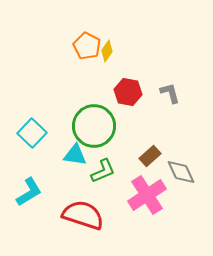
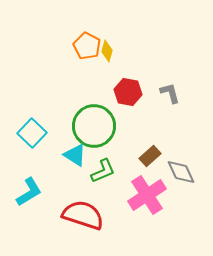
yellow diamond: rotated 20 degrees counterclockwise
cyan triangle: rotated 25 degrees clockwise
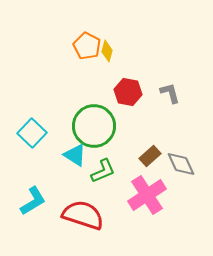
gray diamond: moved 8 px up
cyan L-shape: moved 4 px right, 9 px down
